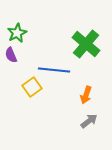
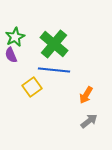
green star: moved 2 px left, 4 px down
green cross: moved 32 px left
orange arrow: rotated 12 degrees clockwise
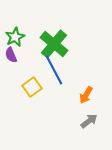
blue line: rotated 56 degrees clockwise
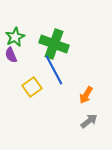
green cross: rotated 20 degrees counterclockwise
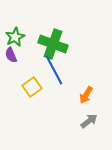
green cross: moved 1 px left
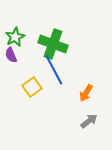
orange arrow: moved 2 px up
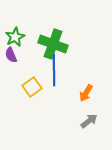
blue line: rotated 28 degrees clockwise
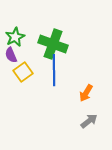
yellow square: moved 9 px left, 15 px up
